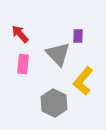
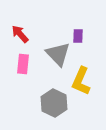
yellow L-shape: moved 2 px left; rotated 16 degrees counterclockwise
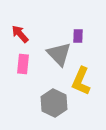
gray triangle: moved 1 px right
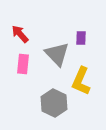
purple rectangle: moved 3 px right, 2 px down
gray triangle: moved 2 px left
